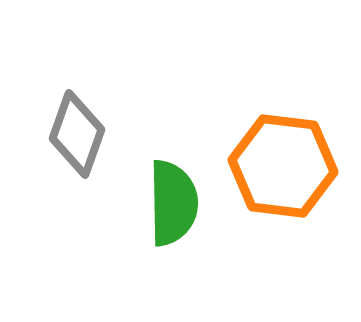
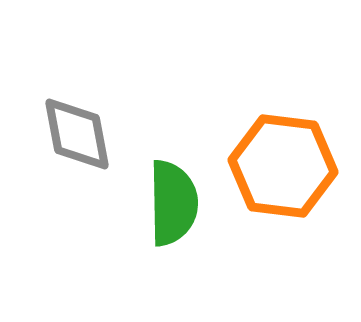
gray diamond: rotated 30 degrees counterclockwise
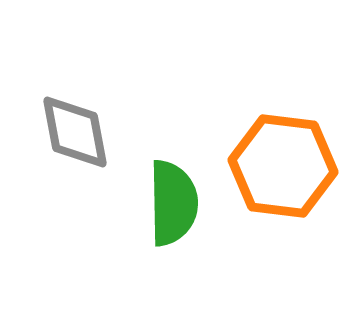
gray diamond: moved 2 px left, 2 px up
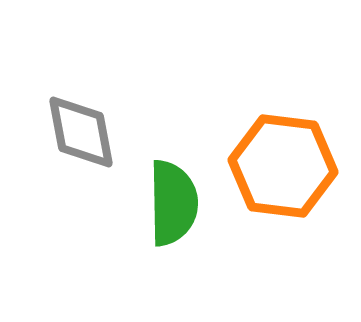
gray diamond: moved 6 px right
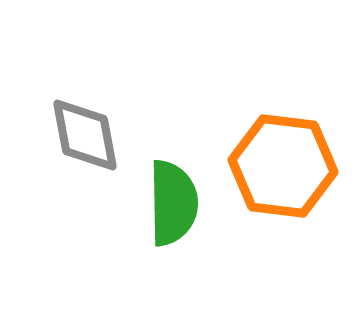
gray diamond: moved 4 px right, 3 px down
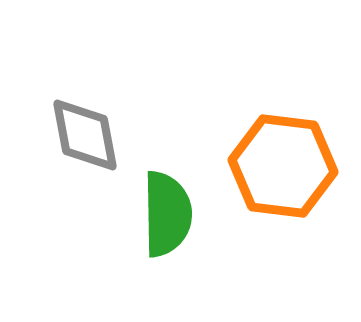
green semicircle: moved 6 px left, 11 px down
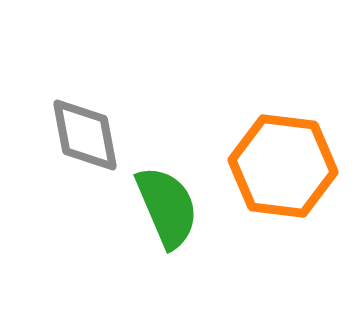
green semicircle: moved 7 px up; rotated 22 degrees counterclockwise
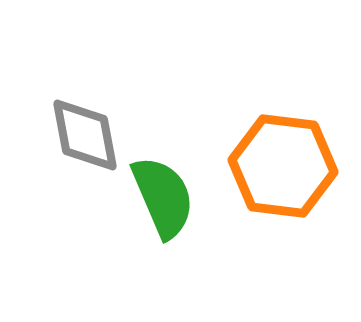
green semicircle: moved 4 px left, 10 px up
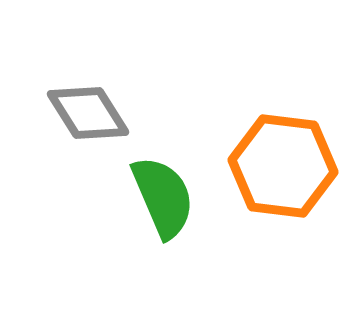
gray diamond: moved 3 px right, 22 px up; rotated 22 degrees counterclockwise
